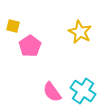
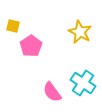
pink pentagon: moved 1 px right
cyan cross: moved 8 px up
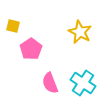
pink pentagon: moved 3 px down
pink semicircle: moved 2 px left, 9 px up; rotated 15 degrees clockwise
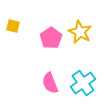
pink pentagon: moved 20 px right, 11 px up
cyan cross: rotated 20 degrees clockwise
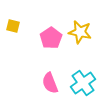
yellow star: rotated 15 degrees counterclockwise
